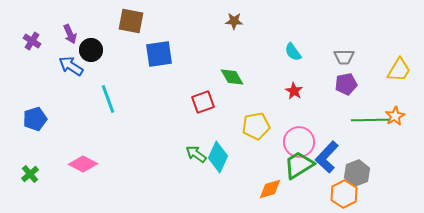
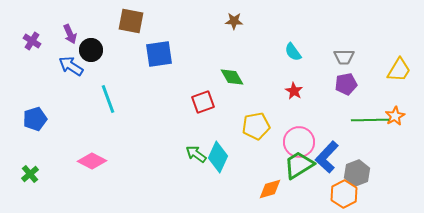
pink diamond: moved 9 px right, 3 px up
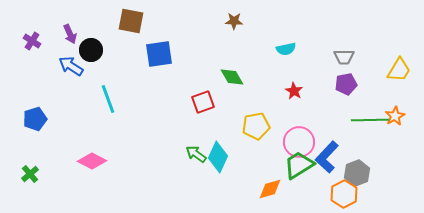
cyan semicircle: moved 7 px left, 3 px up; rotated 66 degrees counterclockwise
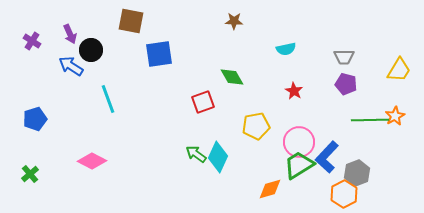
purple pentagon: rotated 25 degrees clockwise
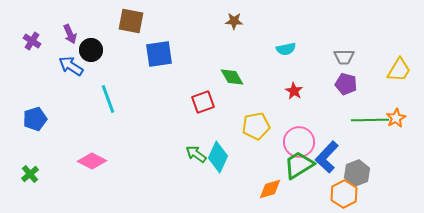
orange star: moved 1 px right, 2 px down
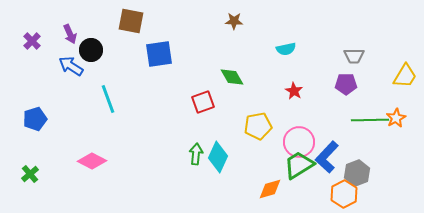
purple cross: rotated 12 degrees clockwise
gray trapezoid: moved 10 px right, 1 px up
yellow trapezoid: moved 6 px right, 6 px down
purple pentagon: rotated 15 degrees counterclockwise
yellow pentagon: moved 2 px right
green arrow: rotated 60 degrees clockwise
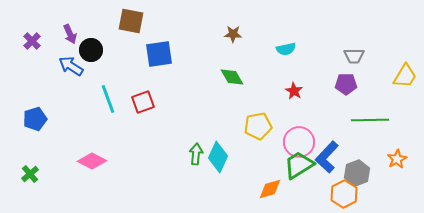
brown star: moved 1 px left, 13 px down
red square: moved 60 px left
orange star: moved 1 px right, 41 px down
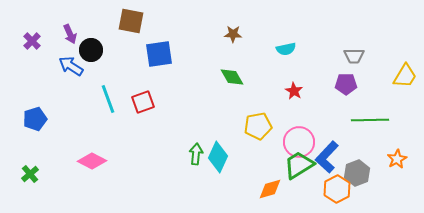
orange hexagon: moved 7 px left, 5 px up
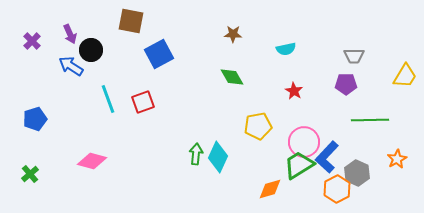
blue square: rotated 20 degrees counterclockwise
pink circle: moved 5 px right
pink diamond: rotated 12 degrees counterclockwise
gray hexagon: rotated 15 degrees counterclockwise
